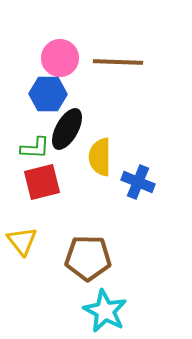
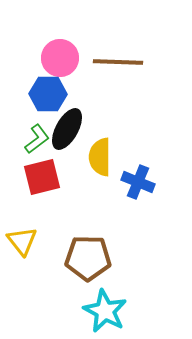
green L-shape: moved 2 px right, 9 px up; rotated 40 degrees counterclockwise
red square: moved 5 px up
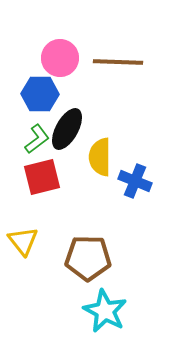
blue hexagon: moved 8 px left
blue cross: moved 3 px left, 1 px up
yellow triangle: moved 1 px right
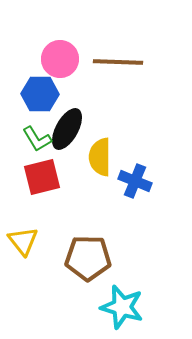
pink circle: moved 1 px down
green L-shape: rotated 96 degrees clockwise
cyan star: moved 17 px right, 4 px up; rotated 12 degrees counterclockwise
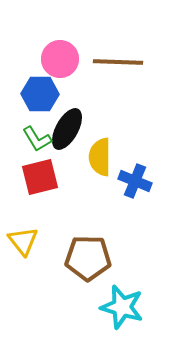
red square: moved 2 px left
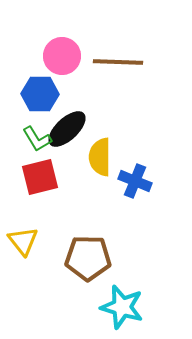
pink circle: moved 2 px right, 3 px up
black ellipse: rotated 18 degrees clockwise
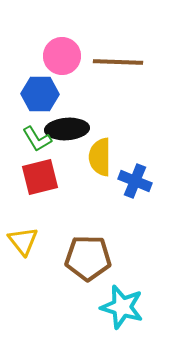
black ellipse: rotated 39 degrees clockwise
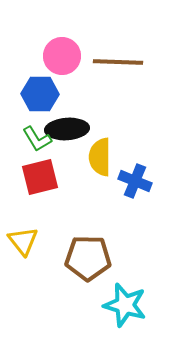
cyan star: moved 3 px right, 2 px up
